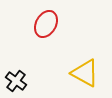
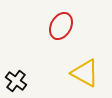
red ellipse: moved 15 px right, 2 px down
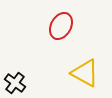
black cross: moved 1 px left, 2 px down
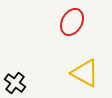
red ellipse: moved 11 px right, 4 px up
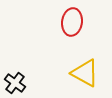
red ellipse: rotated 20 degrees counterclockwise
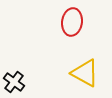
black cross: moved 1 px left, 1 px up
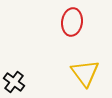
yellow triangle: rotated 24 degrees clockwise
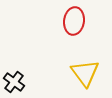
red ellipse: moved 2 px right, 1 px up
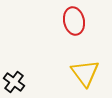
red ellipse: rotated 20 degrees counterclockwise
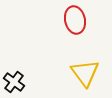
red ellipse: moved 1 px right, 1 px up
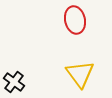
yellow triangle: moved 5 px left, 1 px down
